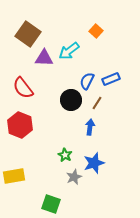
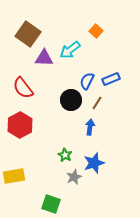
cyan arrow: moved 1 px right, 1 px up
red hexagon: rotated 10 degrees clockwise
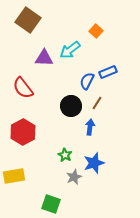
brown square: moved 14 px up
blue rectangle: moved 3 px left, 7 px up
black circle: moved 6 px down
red hexagon: moved 3 px right, 7 px down
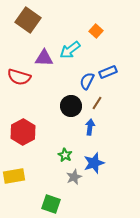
red semicircle: moved 4 px left, 11 px up; rotated 35 degrees counterclockwise
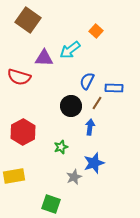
blue rectangle: moved 6 px right, 16 px down; rotated 24 degrees clockwise
green star: moved 4 px left, 8 px up; rotated 24 degrees clockwise
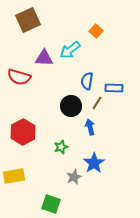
brown square: rotated 30 degrees clockwise
blue semicircle: rotated 18 degrees counterclockwise
blue arrow: rotated 21 degrees counterclockwise
blue star: rotated 15 degrees counterclockwise
